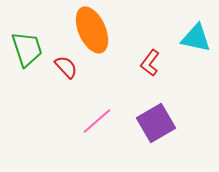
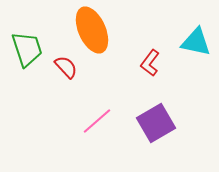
cyan triangle: moved 4 px down
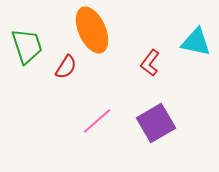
green trapezoid: moved 3 px up
red semicircle: rotated 75 degrees clockwise
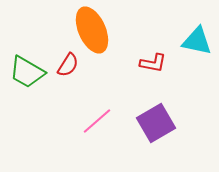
cyan triangle: moved 1 px right, 1 px up
green trapezoid: moved 26 px down; rotated 138 degrees clockwise
red L-shape: moved 3 px right; rotated 116 degrees counterclockwise
red semicircle: moved 2 px right, 2 px up
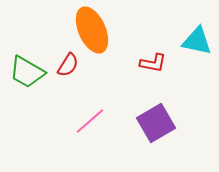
pink line: moved 7 px left
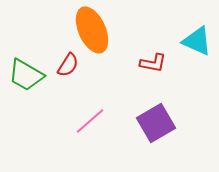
cyan triangle: rotated 12 degrees clockwise
green trapezoid: moved 1 px left, 3 px down
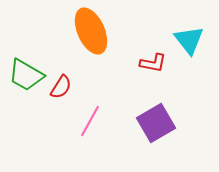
orange ellipse: moved 1 px left, 1 px down
cyan triangle: moved 8 px left, 1 px up; rotated 28 degrees clockwise
red semicircle: moved 7 px left, 22 px down
pink line: rotated 20 degrees counterclockwise
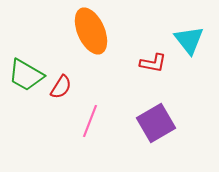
pink line: rotated 8 degrees counterclockwise
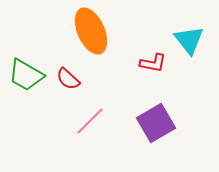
red semicircle: moved 7 px right, 8 px up; rotated 100 degrees clockwise
pink line: rotated 24 degrees clockwise
